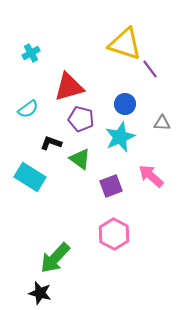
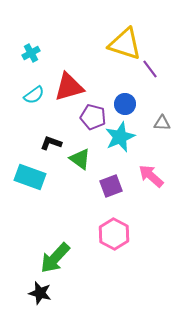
cyan semicircle: moved 6 px right, 14 px up
purple pentagon: moved 12 px right, 2 px up
cyan rectangle: rotated 12 degrees counterclockwise
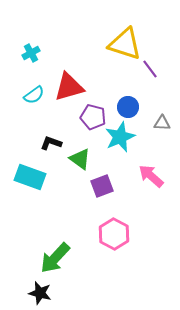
blue circle: moved 3 px right, 3 px down
purple square: moved 9 px left
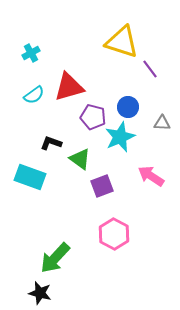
yellow triangle: moved 3 px left, 2 px up
pink arrow: rotated 8 degrees counterclockwise
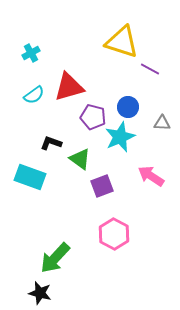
purple line: rotated 24 degrees counterclockwise
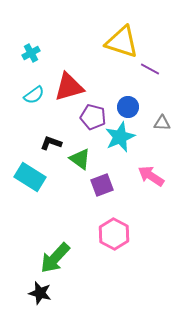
cyan rectangle: rotated 12 degrees clockwise
purple square: moved 1 px up
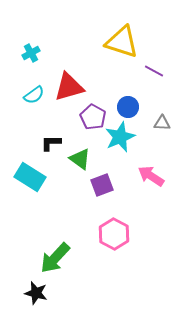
purple line: moved 4 px right, 2 px down
purple pentagon: rotated 15 degrees clockwise
black L-shape: rotated 20 degrees counterclockwise
black star: moved 4 px left
